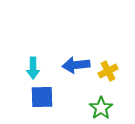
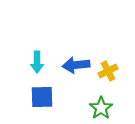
cyan arrow: moved 4 px right, 6 px up
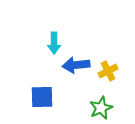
cyan arrow: moved 17 px right, 19 px up
green star: rotated 10 degrees clockwise
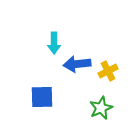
blue arrow: moved 1 px right, 1 px up
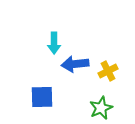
blue arrow: moved 2 px left
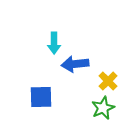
yellow cross: moved 10 px down; rotated 18 degrees counterclockwise
blue square: moved 1 px left
green star: moved 2 px right
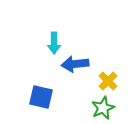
blue square: rotated 15 degrees clockwise
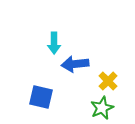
green star: moved 1 px left
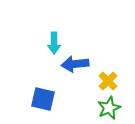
blue square: moved 2 px right, 2 px down
green star: moved 7 px right
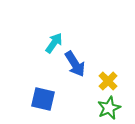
cyan arrow: rotated 145 degrees counterclockwise
blue arrow: rotated 116 degrees counterclockwise
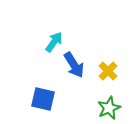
cyan arrow: moved 1 px up
blue arrow: moved 1 px left, 1 px down
yellow cross: moved 10 px up
